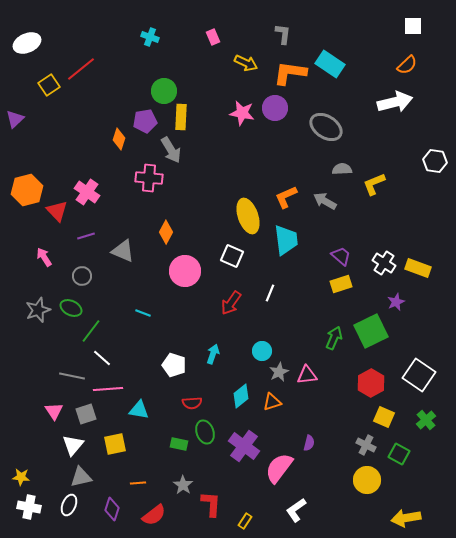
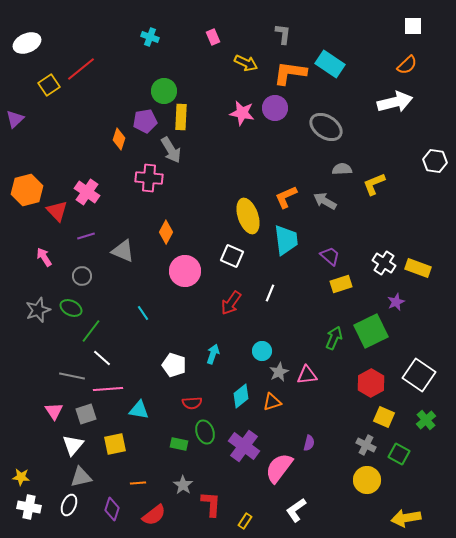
purple trapezoid at (341, 256): moved 11 px left
cyan line at (143, 313): rotated 35 degrees clockwise
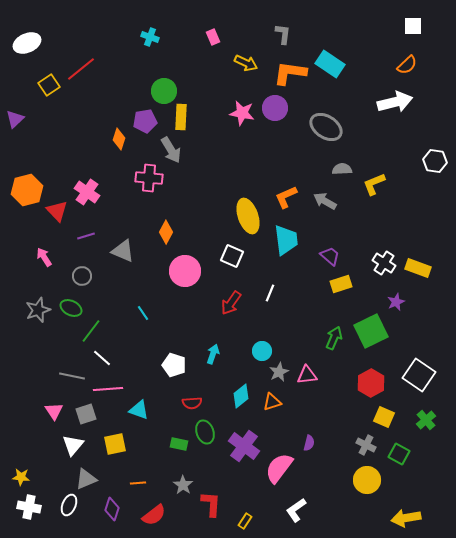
cyan triangle at (139, 410): rotated 10 degrees clockwise
gray triangle at (81, 477): moved 5 px right, 2 px down; rotated 10 degrees counterclockwise
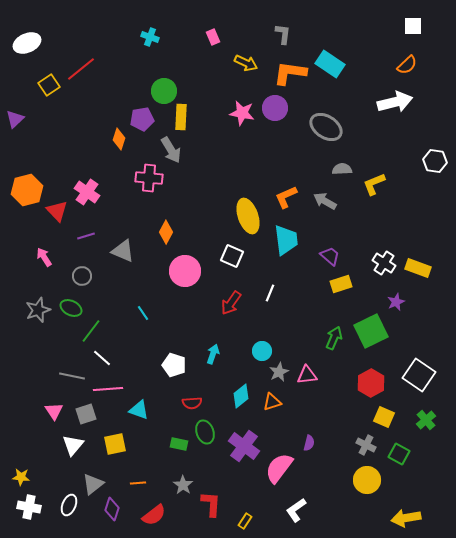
purple pentagon at (145, 121): moved 3 px left, 2 px up
gray triangle at (86, 479): moved 7 px right, 5 px down; rotated 15 degrees counterclockwise
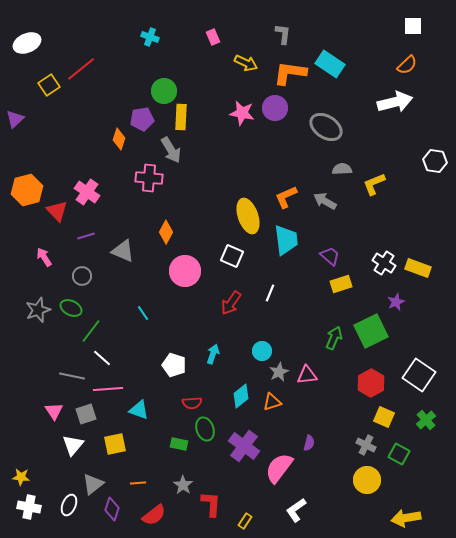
green ellipse at (205, 432): moved 3 px up
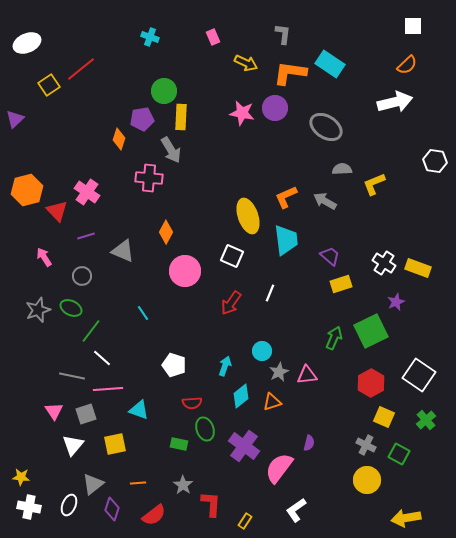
cyan arrow at (213, 354): moved 12 px right, 12 px down
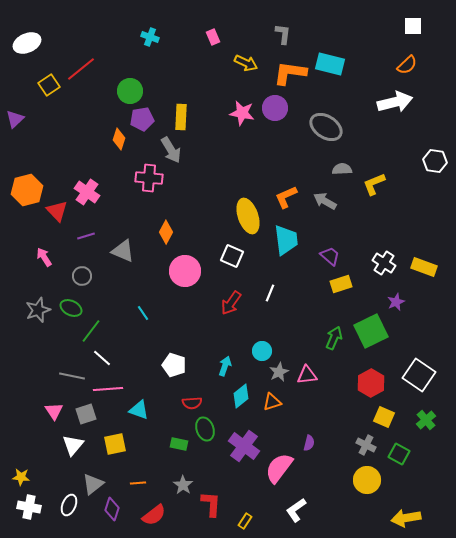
cyan rectangle at (330, 64): rotated 20 degrees counterclockwise
green circle at (164, 91): moved 34 px left
yellow rectangle at (418, 268): moved 6 px right, 1 px up
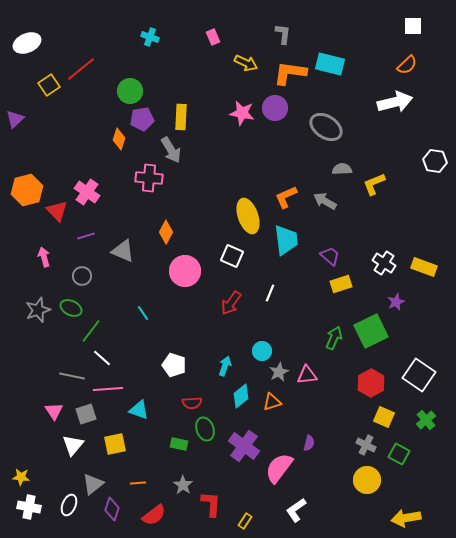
pink arrow at (44, 257): rotated 18 degrees clockwise
